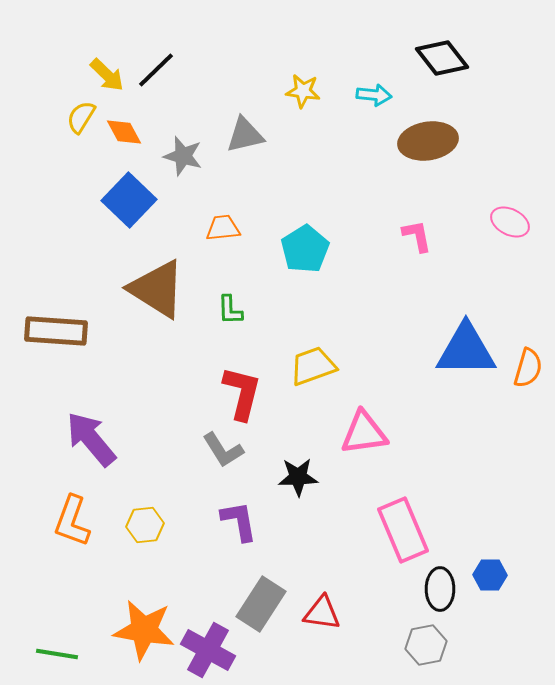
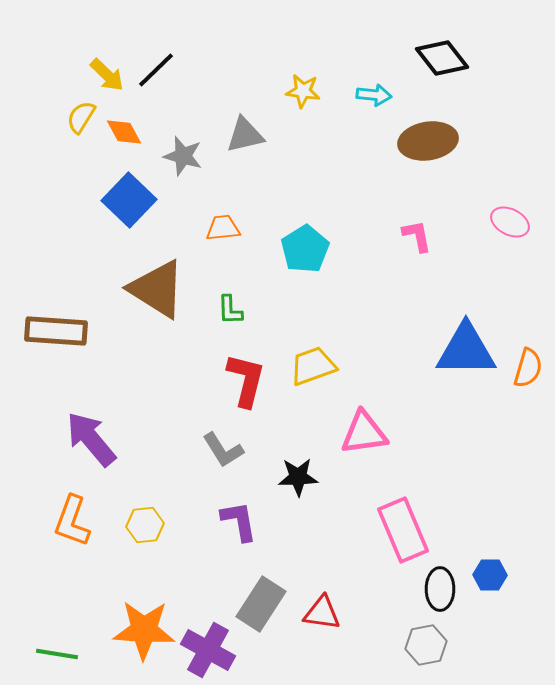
red L-shape: moved 4 px right, 13 px up
orange star: rotated 6 degrees counterclockwise
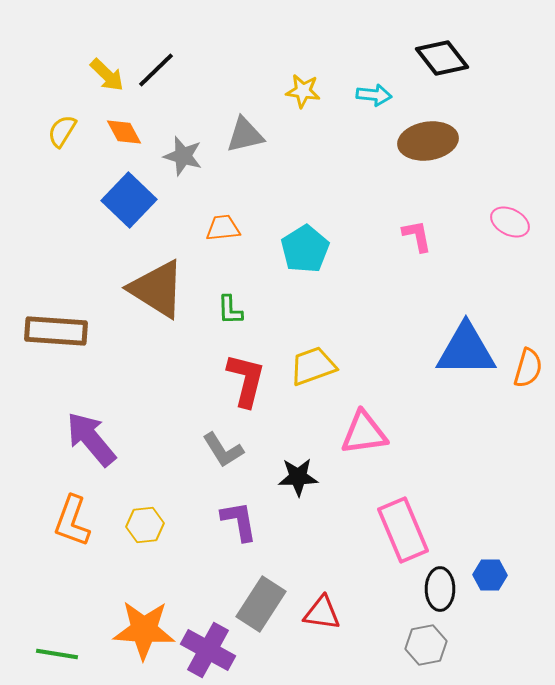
yellow semicircle: moved 19 px left, 14 px down
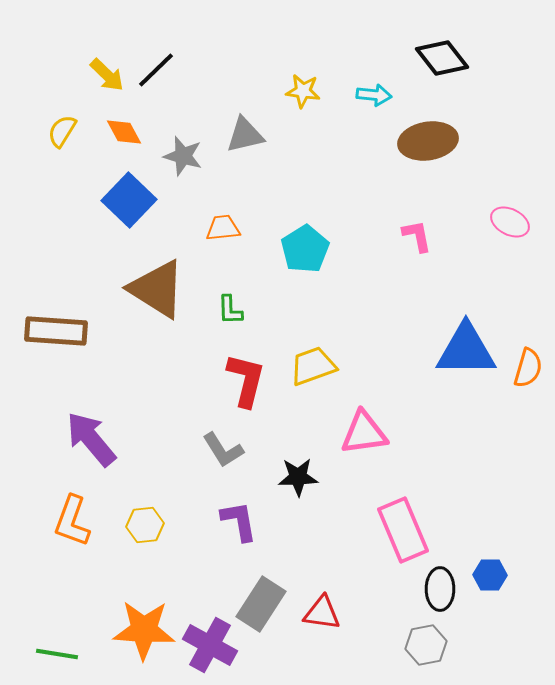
purple cross: moved 2 px right, 5 px up
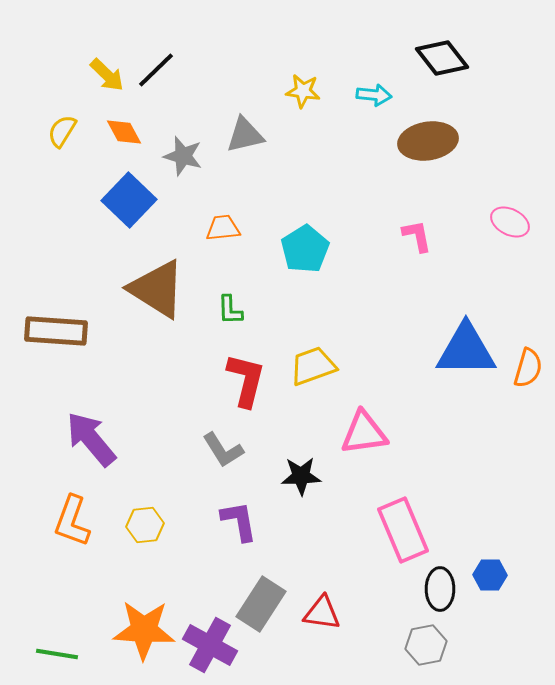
black star: moved 3 px right, 1 px up
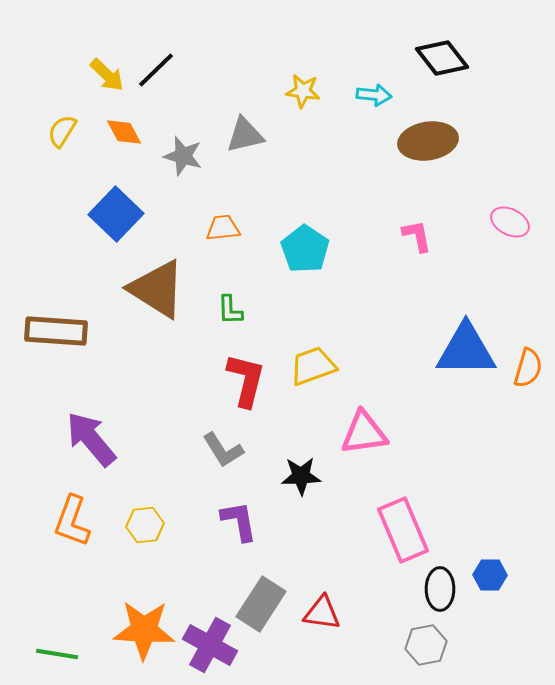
blue square: moved 13 px left, 14 px down
cyan pentagon: rotated 6 degrees counterclockwise
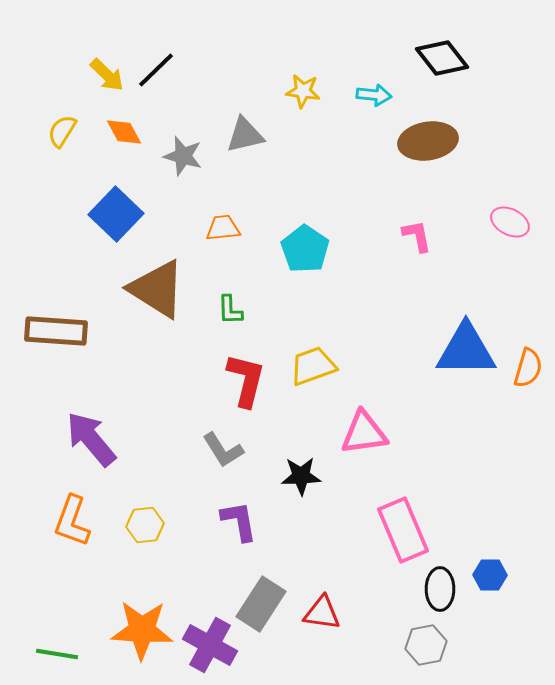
orange star: moved 2 px left
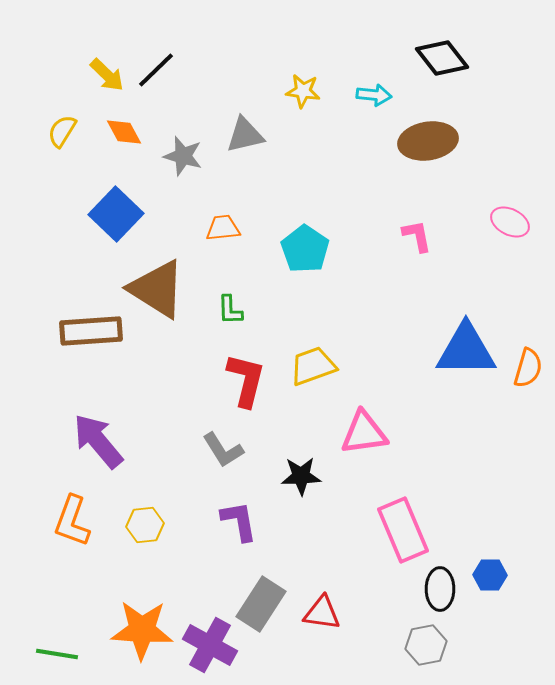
brown rectangle: moved 35 px right; rotated 8 degrees counterclockwise
purple arrow: moved 7 px right, 2 px down
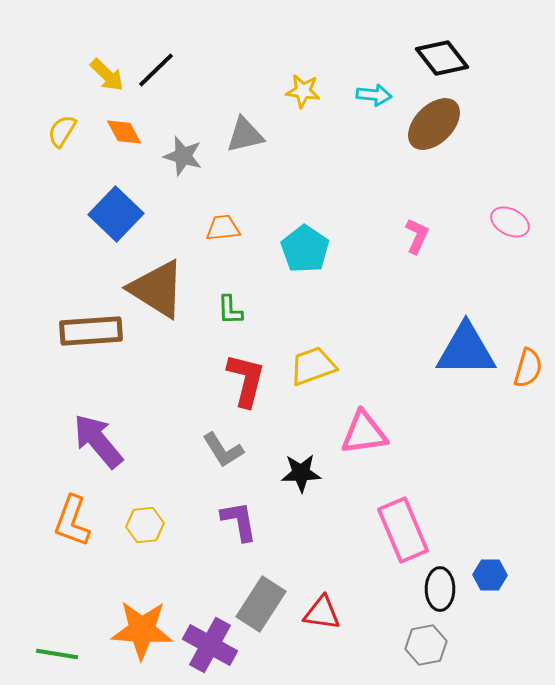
brown ellipse: moved 6 px right, 17 px up; rotated 36 degrees counterclockwise
pink L-shape: rotated 36 degrees clockwise
black star: moved 3 px up
